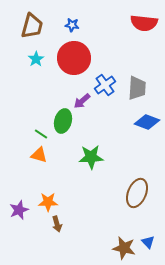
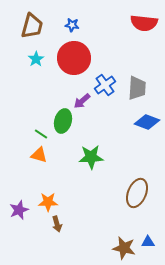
blue triangle: rotated 48 degrees counterclockwise
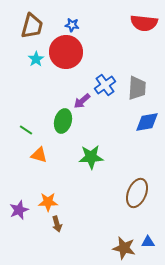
red circle: moved 8 px left, 6 px up
blue diamond: rotated 30 degrees counterclockwise
green line: moved 15 px left, 4 px up
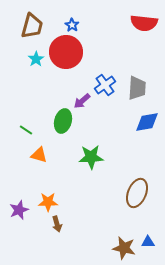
blue star: rotated 24 degrees clockwise
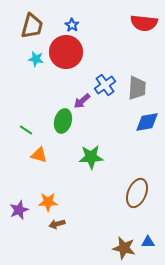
cyan star: rotated 28 degrees counterclockwise
brown arrow: rotated 91 degrees clockwise
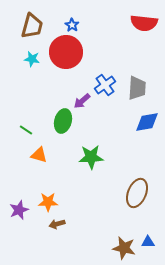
cyan star: moved 4 px left
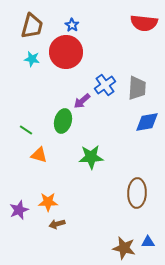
brown ellipse: rotated 20 degrees counterclockwise
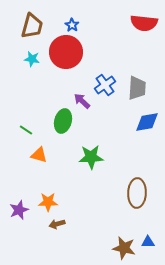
purple arrow: rotated 84 degrees clockwise
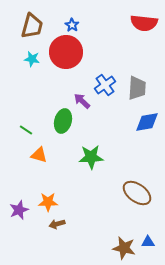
brown ellipse: rotated 56 degrees counterclockwise
